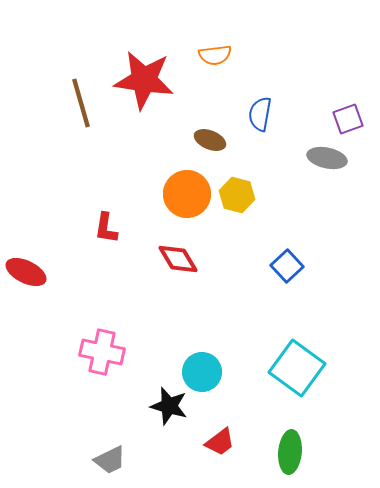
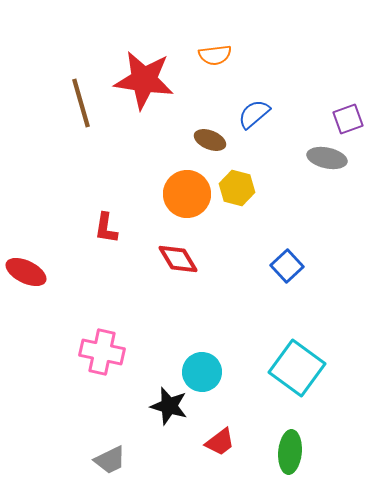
blue semicircle: moved 6 px left; rotated 40 degrees clockwise
yellow hexagon: moved 7 px up
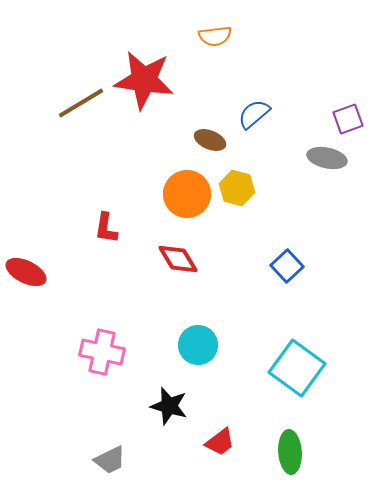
orange semicircle: moved 19 px up
brown line: rotated 75 degrees clockwise
cyan circle: moved 4 px left, 27 px up
green ellipse: rotated 9 degrees counterclockwise
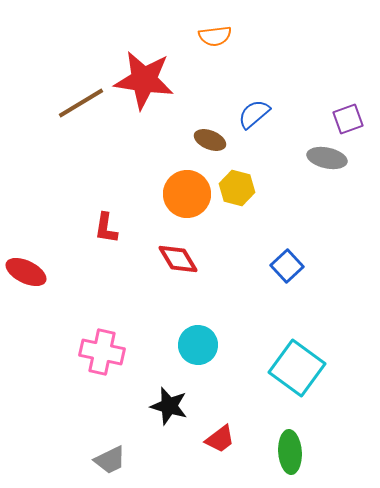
red trapezoid: moved 3 px up
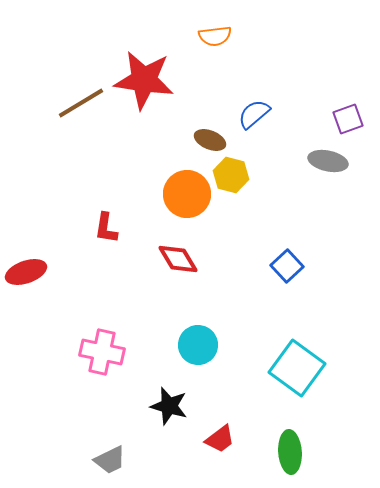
gray ellipse: moved 1 px right, 3 px down
yellow hexagon: moved 6 px left, 13 px up
red ellipse: rotated 45 degrees counterclockwise
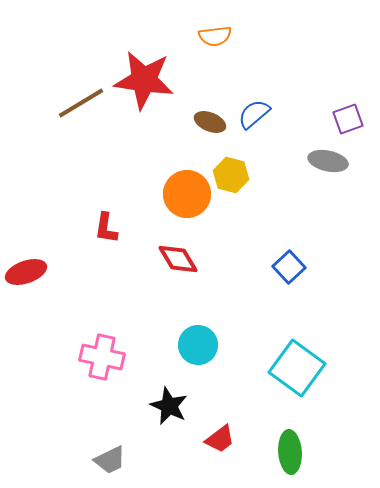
brown ellipse: moved 18 px up
blue square: moved 2 px right, 1 px down
pink cross: moved 5 px down
black star: rotated 9 degrees clockwise
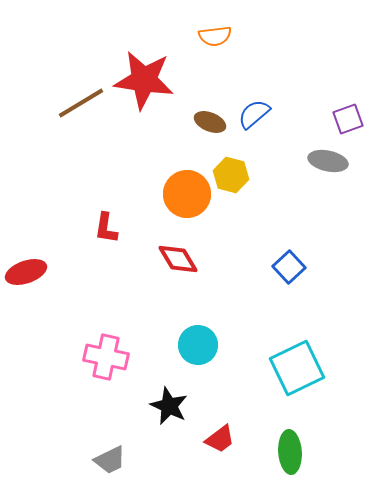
pink cross: moved 4 px right
cyan square: rotated 28 degrees clockwise
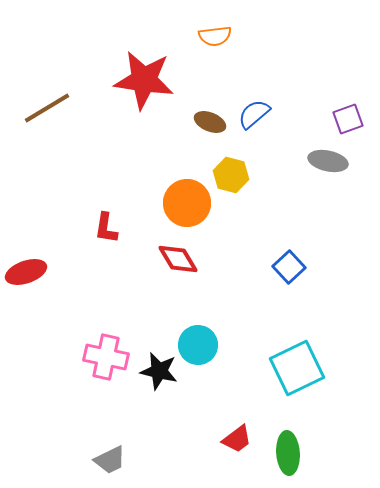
brown line: moved 34 px left, 5 px down
orange circle: moved 9 px down
black star: moved 10 px left, 35 px up; rotated 12 degrees counterclockwise
red trapezoid: moved 17 px right
green ellipse: moved 2 px left, 1 px down
